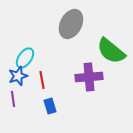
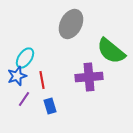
blue star: moved 1 px left
purple line: moved 11 px right; rotated 42 degrees clockwise
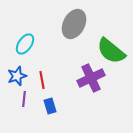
gray ellipse: moved 3 px right
cyan ellipse: moved 14 px up
purple cross: moved 2 px right, 1 px down; rotated 20 degrees counterclockwise
purple line: rotated 28 degrees counterclockwise
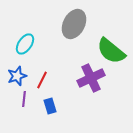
red line: rotated 36 degrees clockwise
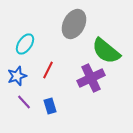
green semicircle: moved 5 px left
red line: moved 6 px right, 10 px up
purple line: moved 3 px down; rotated 49 degrees counterclockwise
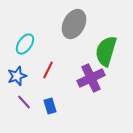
green semicircle: rotated 68 degrees clockwise
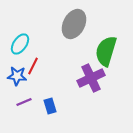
cyan ellipse: moved 5 px left
red line: moved 15 px left, 4 px up
blue star: rotated 24 degrees clockwise
purple line: rotated 70 degrees counterclockwise
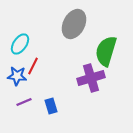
purple cross: rotated 8 degrees clockwise
blue rectangle: moved 1 px right
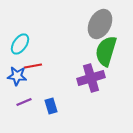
gray ellipse: moved 26 px right
red line: rotated 54 degrees clockwise
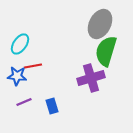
blue rectangle: moved 1 px right
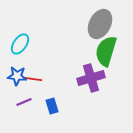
red line: moved 13 px down; rotated 18 degrees clockwise
